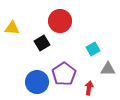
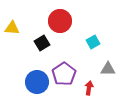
cyan square: moved 7 px up
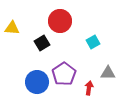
gray triangle: moved 4 px down
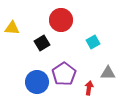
red circle: moved 1 px right, 1 px up
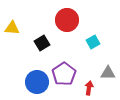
red circle: moved 6 px right
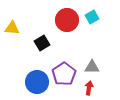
cyan square: moved 1 px left, 25 px up
gray triangle: moved 16 px left, 6 px up
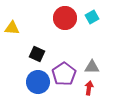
red circle: moved 2 px left, 2 px up
black square: moved 5 px left, 11 px down; rotated 35 degrees counterclockwise
blue circle: moved 1 px right
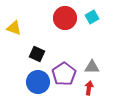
yellow triangle: moved 2 px right; rotated 14 degrees clockwise
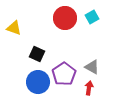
gray triangle: rotated 28 degrees clockwise
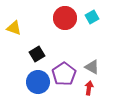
black square: rotated 35 degrees clockwise
